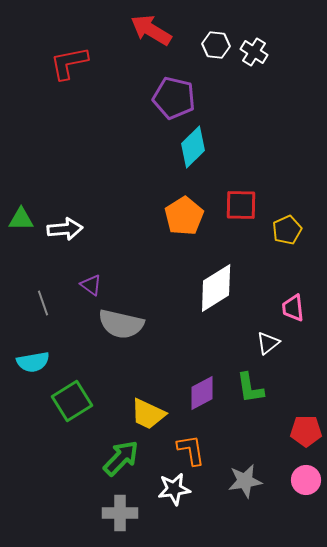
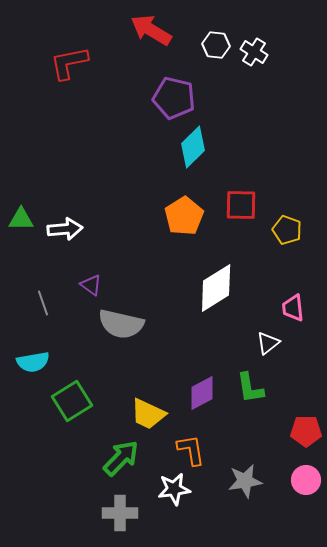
yellow pentagon: rotated 28 degrees counterclockwise
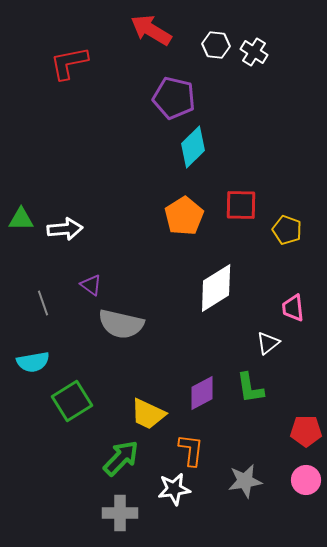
orange L-shape: rotated 16 degrees clockwise
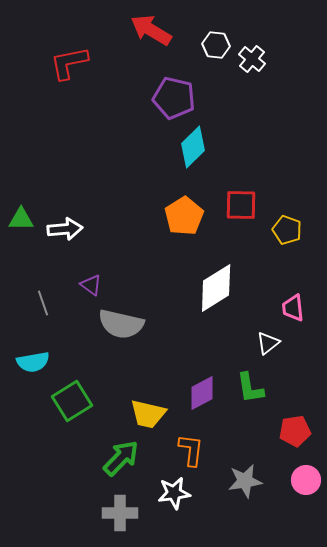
white cross: moved 2 px left, 7 px down; rotated 8 degrees clockwise
yellow trapezoid: rotated 12 degrees counterclockwise
red pentagon: moved 11 px left; rotated 8 degrees counterclockwise
white star: moved 4 px down
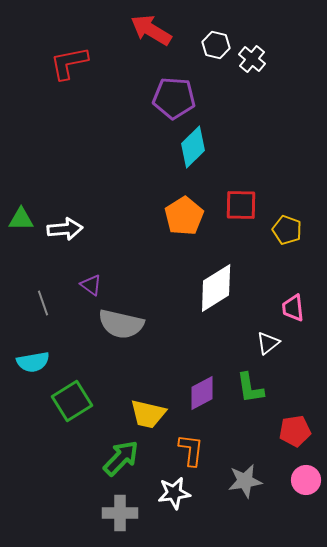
white hexagon: rotated 8 degrees clockwise
purple pentagon: rotated 9 degrees counterclockwise
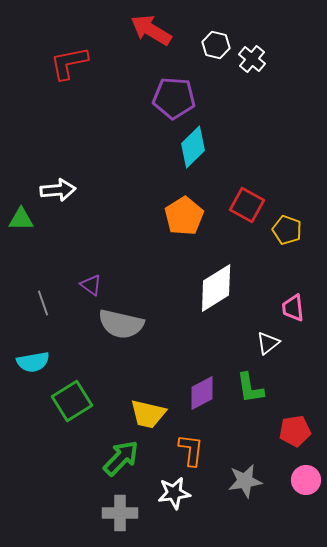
red square: moved 6 px right; rotated 28 degrees clockwise
white arrow: moved 7 px left, 39 px up
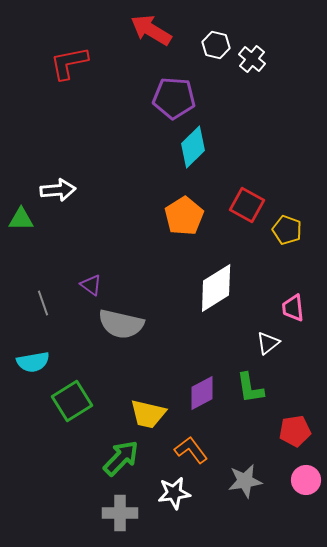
orange L-shape: rotated 44 degrees counterclockwise
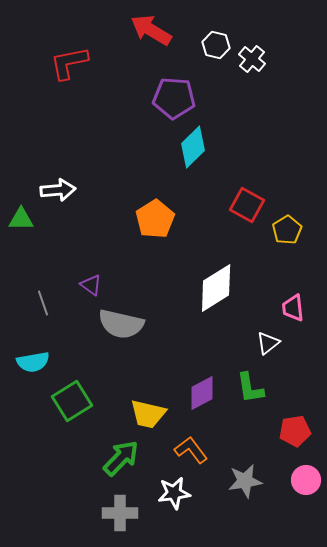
orange pentagon: moved 29 px left, 3 px down
yellow pentagon: rotated 20 degrees clockwise
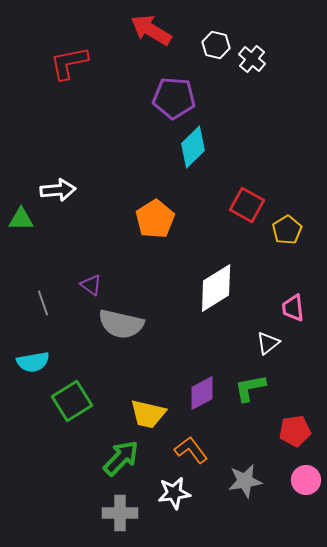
green L-shape: rotated 88 degrees clockwise
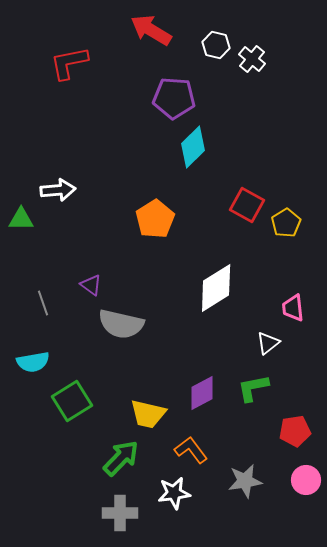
yellow pentagon: moved 1 px left, 7 px up
green L-shape: moved 3 px right
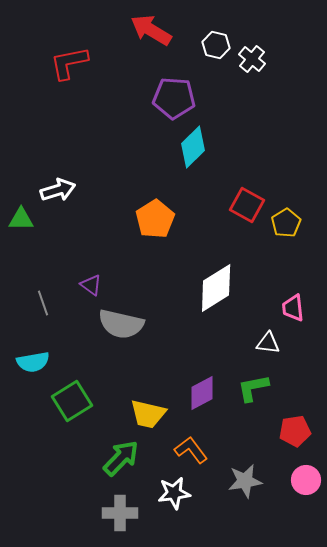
white arrow: rotated 12 degrees counterclockwise
white triangle: rotated 45 degrees clockwise
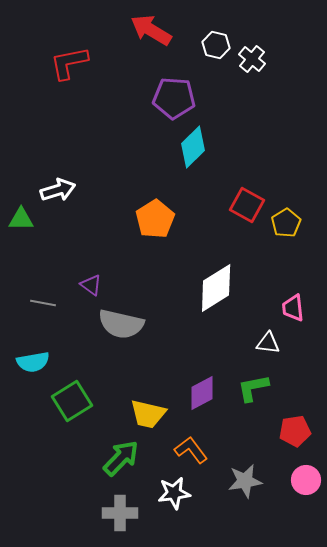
gray line: rotated 60 degrees counterclockwise
